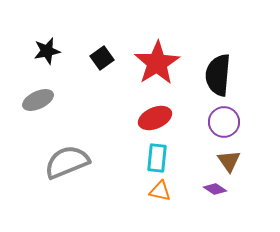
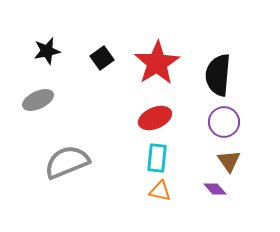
purple diamond: rotated 15 degrees clockwise
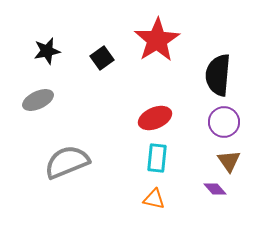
red star: moved 23 px up
orange triangle: moved 6 px left, 8 px down
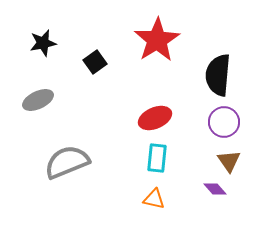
black star: moved 4 px left, 8 px up
black square: moved 7 px left, 4 px down
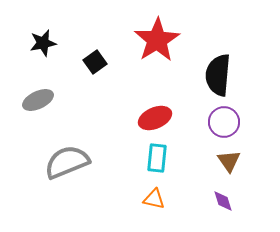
purple diamond: moved 8 px right, 12 px down; rotated 25 degrees clockwise
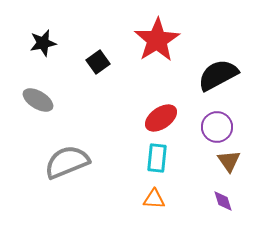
black square: moved 3 px right
black semicircle: rotated 57 degrees clockwise
gray ellipse: rotated 56 degrees clockwise
red ellipse: moved 6 px right; rotated 12 degrees counterclockwise
purple circle: moved 7 px left, 5 px down
orange triangle: rotated 10 degrees counterclockwise
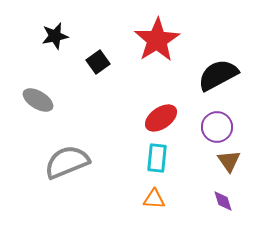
black star: moved 12 px right, 7 px up
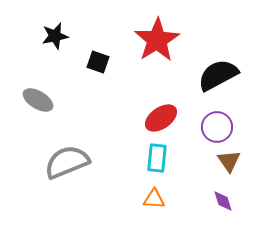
black square: rotated 35 degrees counterclockwise
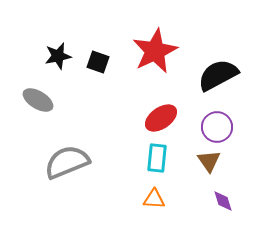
black star: moved 3 px right, 20 px down
red star: moved 2 px left, 11 px down; rotated 6 degrees clockwise
brown triangle: moved 20 px left
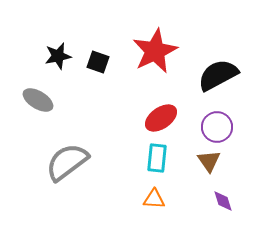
gray semicircle: rotated 15 degrees counterclockwise
